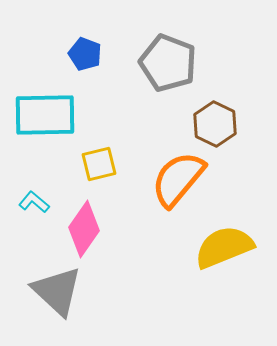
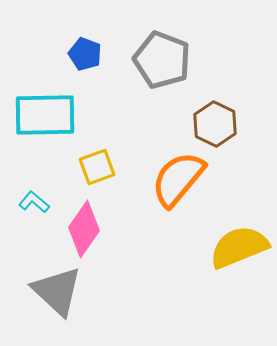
gray pentagon: moved 6 px left, 3 px up
yellow square: moved 2 px left, 3 px down; rotated 6 degrees counterclockwise
yellow semicircle: moved 15 px right
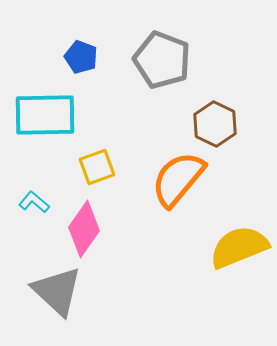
blue pentagon: moved 4 px left, 3 px down
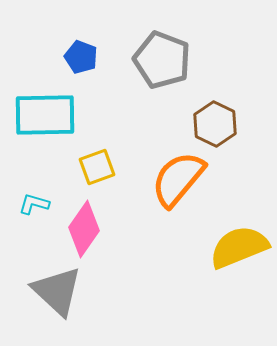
cyan L-shape: moved 2 px down; rotated 24 degrees counterclockwise
